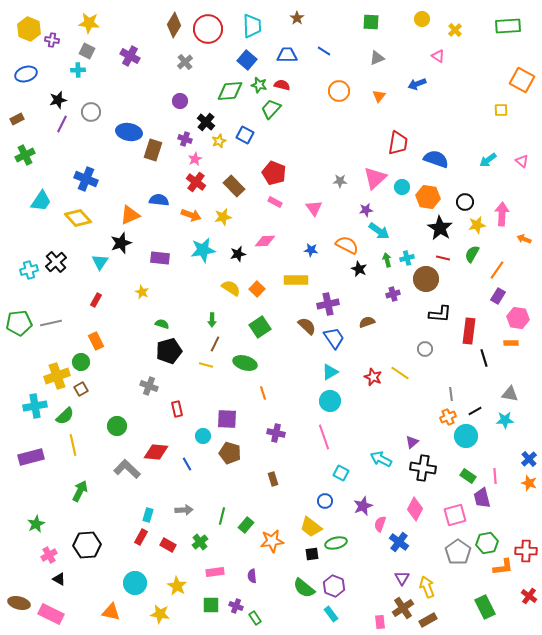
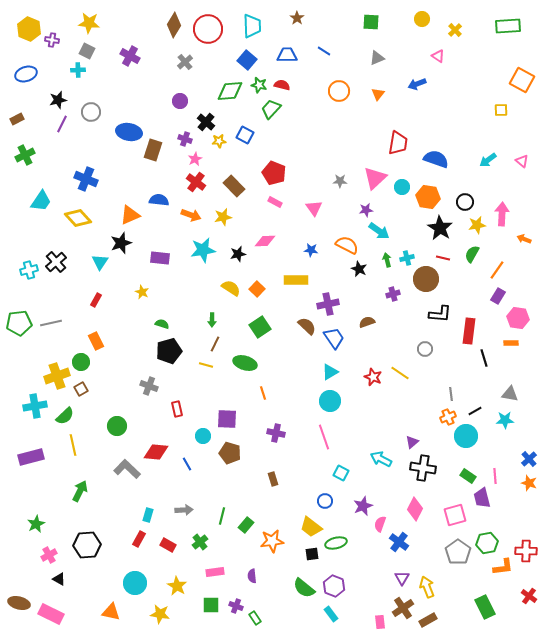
orange triangle at (379, 96): moved 1 px left, 2 px up
yellow star at (219, 141): rotated 16 degrees clockwise
red rectangle at (141, 537): moved 2 px left, 2 px down
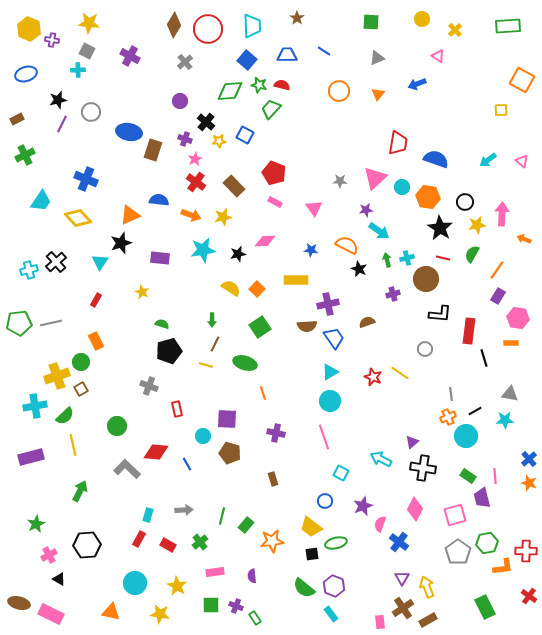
brown semicircle at (307, 326): rotated 132 degrees clockwise
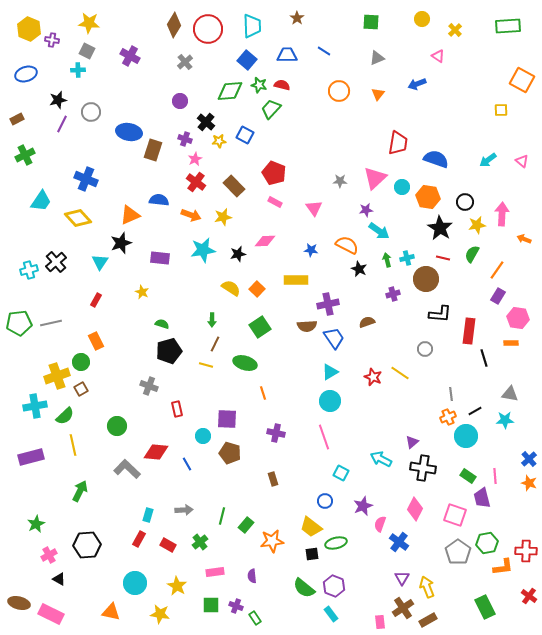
pink square at (455, 515): rotated 35 degrees clockwise
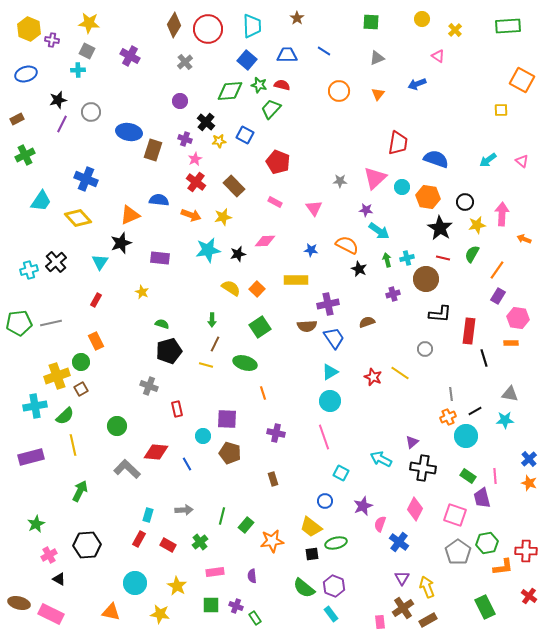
red pentagon at (274, 173): moved 4 px right, 11 px up
purple star at (366, 210): rotated 16 degrees clockwise
cyan star at (203, 250): moved 5 px right
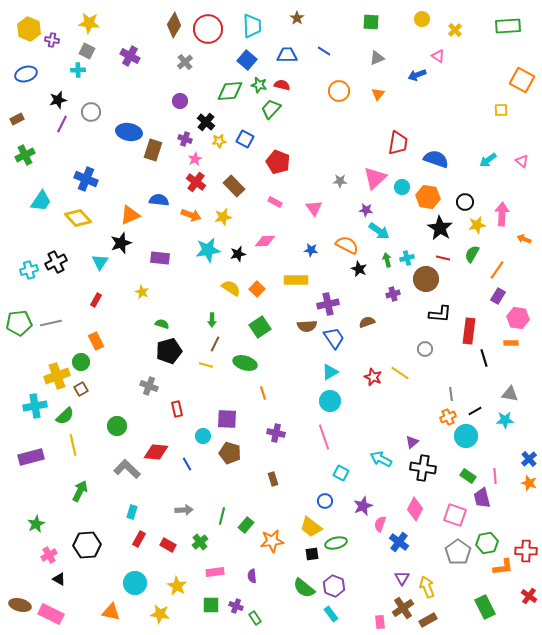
blue arrow at (417, 84): moved 9 px up
blue square at (245, 135): moved 4 px down
black cross at (56, 262): rotated 15 degrees clockwise
cyan rectangle at (148, 515): moved 16 px left, 3 px up
brown ellipse at (19, 603): moved 1 px right, 2 px down
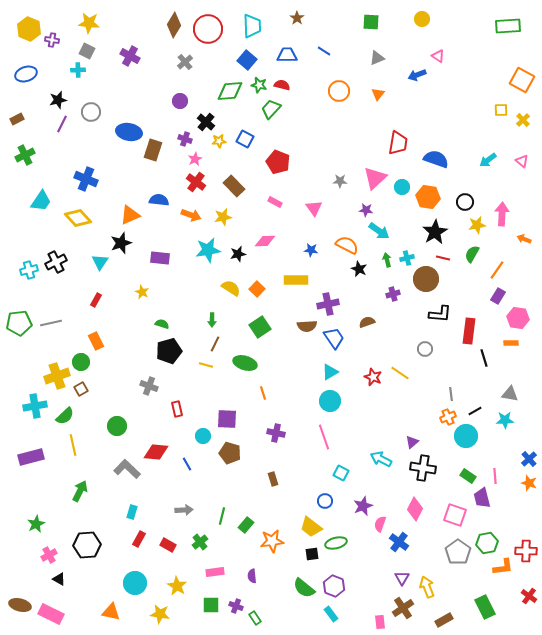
yellow cross at (455, 30): moved 68 px right, 90 px down
black star at (440, 228): moved 5 px left, 4 px down; rotated 10 degrees clockwise
brown rectangle at (428, 620): moved 16 px right
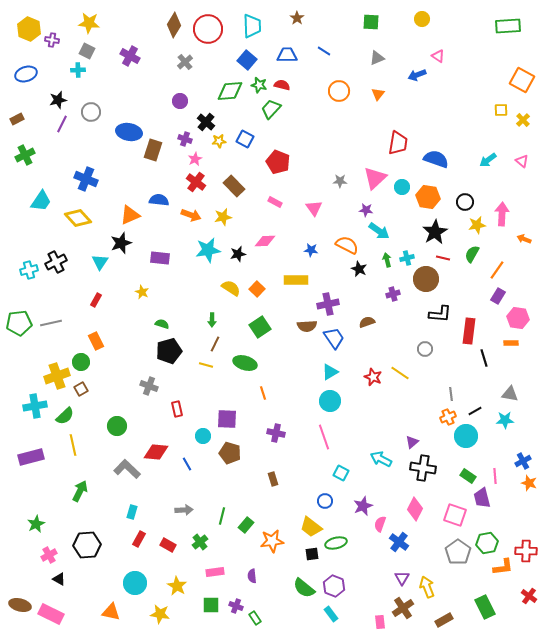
blue cross at (529, 459): moved 6 px left, 2 px down; rotated 14 degrees clockwise
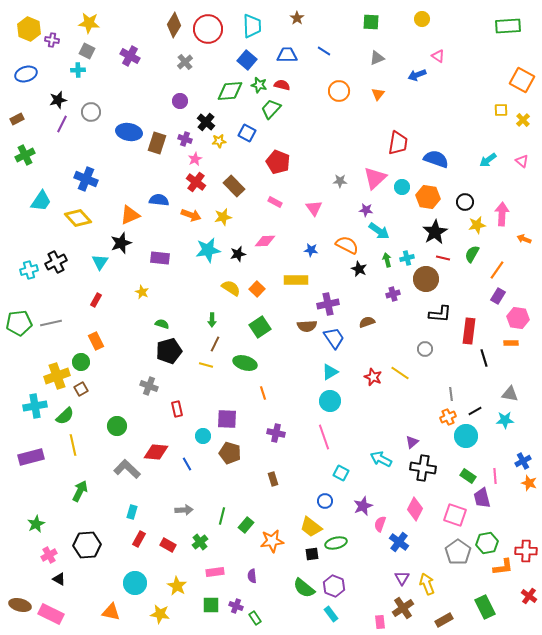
blue square at (245, 139): moved 2 px right, 6 px up
brown rectangle at (153, 150): moved 4 px right, 7 px up
yellow arrow at (427, 587): moved 3 px up
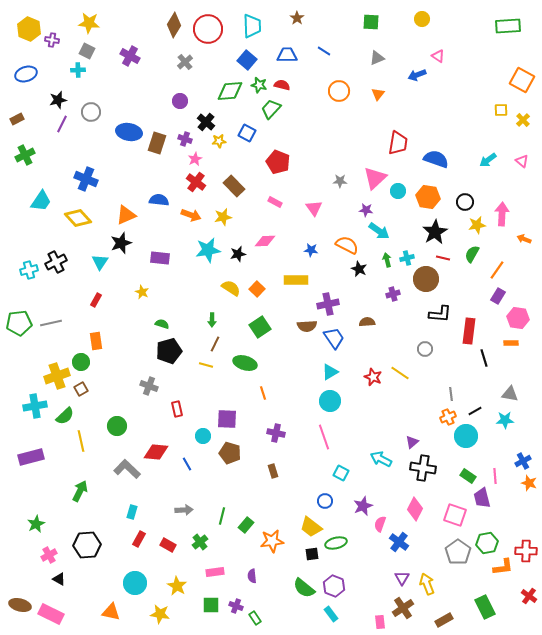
cyan circle at (402, 187): moved 4 px left, 4 px down
orange triangle at (130, 215): moved 4 px left
brown semicircle at (367, 322): rotated 14 degrees clockwise
orange rectangle at (96, 341): rotated 18 degrees clockwise
yellow line at (73, 445): moved 8 px right, 4 px up
brown rectangle at (273, 479): moved 8 px up
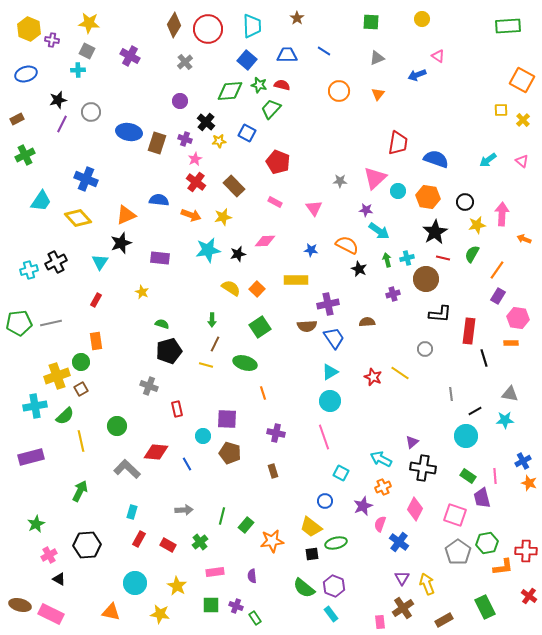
orange cross at (448, 417): moved 65 px left, 70 px down
